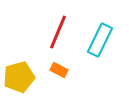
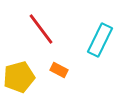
red line: moved 17 px left, 3 px up; rotated 60 degrees counterclockwise
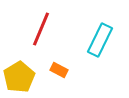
red line: rotated 60 degrees clockwise
yellow pentagon: rotated 16 degrees counterclockwise
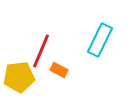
red line: moved 22 px down
yellow pentagon: rotated 24 degrees clockwise
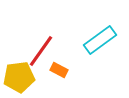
cyan rectangle: rotated 28 degrees clockwise
red line: rotated 12 degrees clockwise
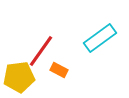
cyan rectangle: moved 2 px up
